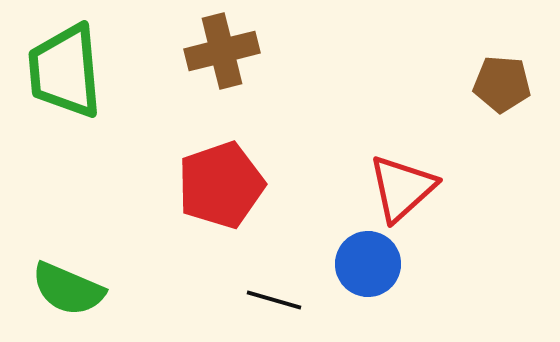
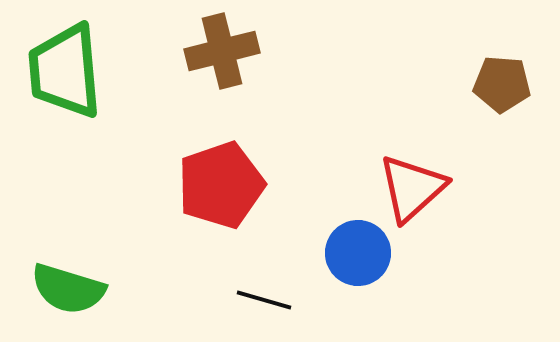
red triangle: moved 10 px right
blue circle: moved 10 px left, 11 px up
green semicircle: rotated 6 degrees counterclockwise
black line: moved 10 px left
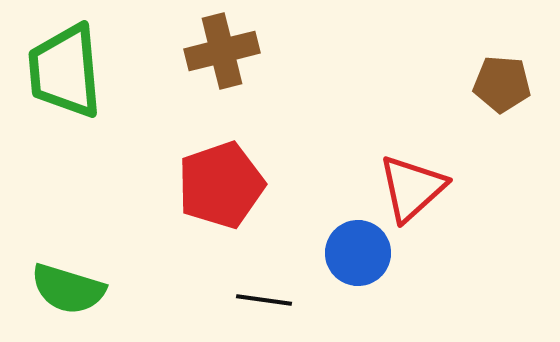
black line: rotated 8 degrees counterclockwise
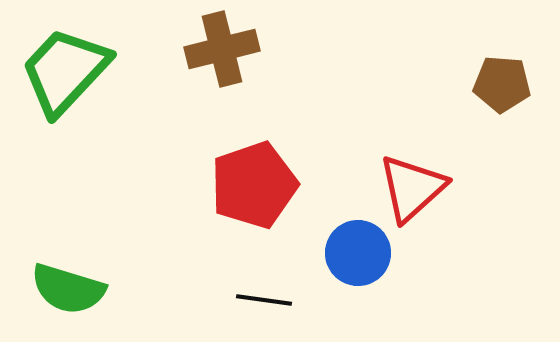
brown cross: moved 2 px up
green trapezoid: rotated 48 degrees clockwise
red pentagon: moved 33 px right
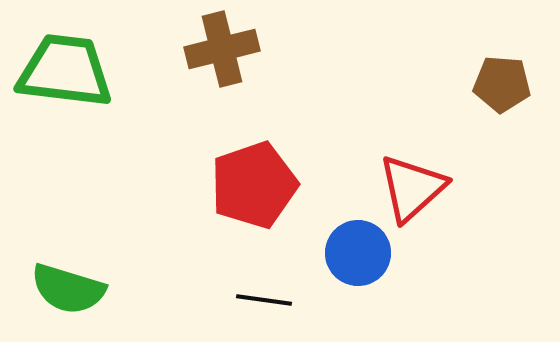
green trapezoid: rotated 54 degrees clockwise
